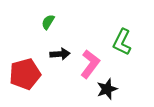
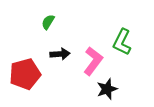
pink L-shape: moved 3 px right, 3 px up
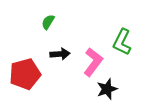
pink L-shape: moved 1 px down
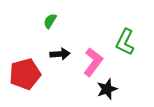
green semicircle: moved 2 px right, 1 px up
green L-shape: moved 3 px right
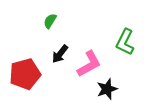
black arrow: rotated 132 degrees clockwise
pink L-shape: moved 4 px left, 2 px down; rotated 24 degrees clockwise
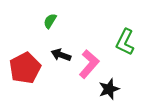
black arrow: moved 1 px right, 1 px down; rotated 72 degrees clockwise
pink L-shape: rotated 20 degrees counterclockwise
red pentagon: moved 6 px up; rotated 12 degrees counterclockwise
black star: moved 2 px right
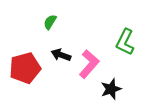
green semicircle: moved 1 px down
red pentagon: rotated 12 degrees clockwise
black star: moved 2 px right
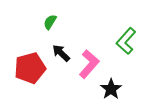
green L-shape: moved 1 px right, 1 px up; rotated 16 degrees clockwise
black arrow: moved 2 px up; rotated 24 degrees clockwise
red pentagon: moved 5 px right
black star: rotated 15 degrees counterclockwise
